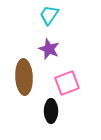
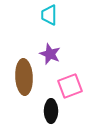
cyan trapezoid: rotated 35 degrees counterclockwise
purple star: moved 1 px right, 5 px down
pink square: moved 3 px right, 3 px down
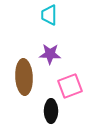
purple star: rotated 20 degrees counterclockwise
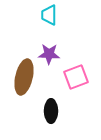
purple star: moved 1 px left
brown ellipse: rotated 16 degrees clockwise
pink square: moved 6 px right, 9 px up
